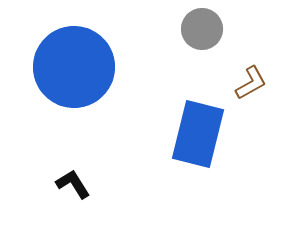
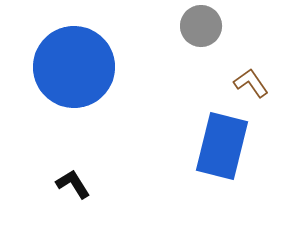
gray circle: moved 1 px left, 3 px up
brown L-shape: rotated 96 degrees counterclockwise
blue rectangle: moved 24 px right, 12 px down
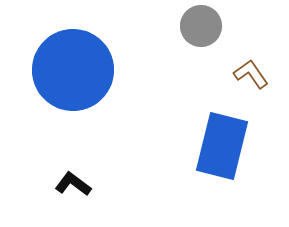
blue circle: moved 1 px left, 3 px down
brown L-shape: moved 9 px up
black L-shape: rotated 21 degrees counterclockwise
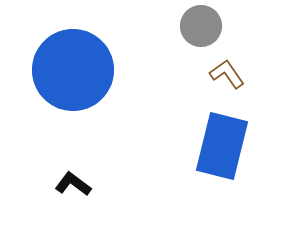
brown L-shape: moved 24 px left
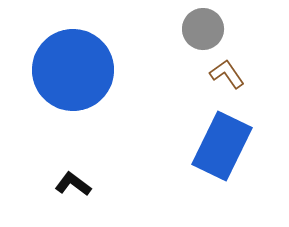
gray circle: moved 2 px right, 3 px down
blue rectangle: rotated 12 degrees clockwise
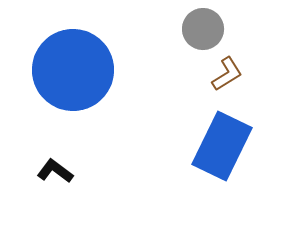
brown L-shape: rotated 93 degrees clockwise
black L-shape: moved 18 px left, 13 px up
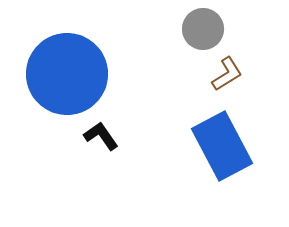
blue circle: moved 6 px left, 4 px down
blue rectangle: rotated 54 degrees counterclockwise
black L-shape: moved 46 px right, 35 px up; rotated 18 degrees clockwise
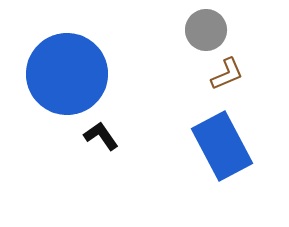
gray circle: moved 3 px right, 1 px down
brown L-shape: rotated 9 degrees clockwise
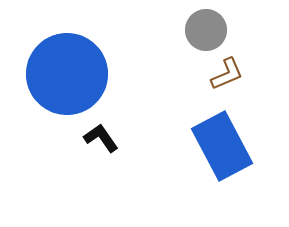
black L-shape: moved 2 px down
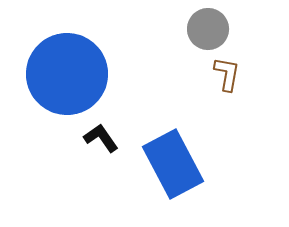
gray circle: moved 2 px right, 1 px up
brown L-shape: rotated 57 degrees counterclockwise
blue rectangle: moved 49 px left, 18 px down
